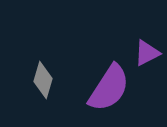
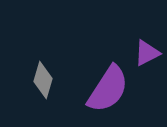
purple semicircle: moved 1 px left, 1 px down
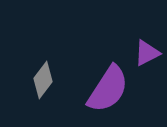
gray diamond: rotated 21 degrees clockwise
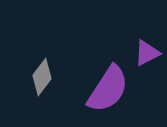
gray diamond: moved 1 px left, 3 px up
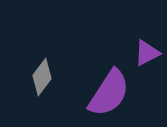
purple semicircle: moved 1 px right, 4 px down
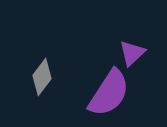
purple triangle: moved 15 px left; rotated 16 degrees counterclockwise
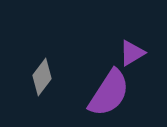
purple triangle: rotated 12 degrees clockwise
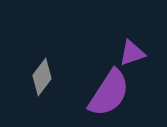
purple triangle: rotated 12 degrees clockwise
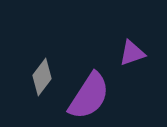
purple semicircle: moved 20 px left, 3 px down
